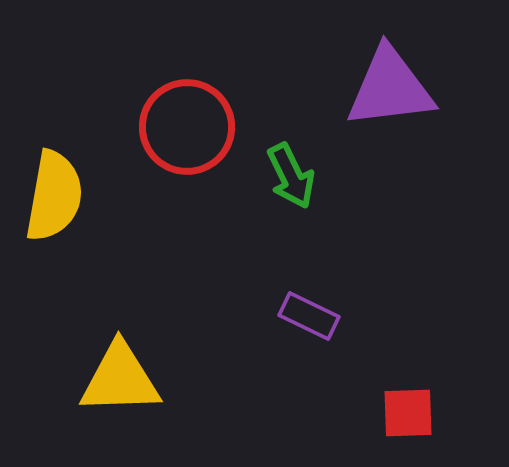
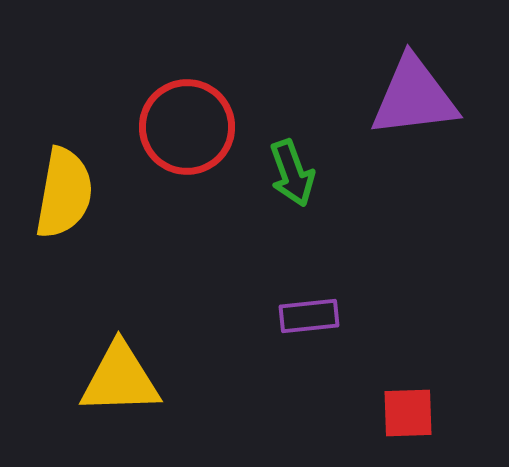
purple triangle: moved 24 px right, 9 px down
green arrow: moved 1 px right, 3 px up; rotated 6 degrees clockwise
yellow semicircle: moved 10 px right, 3 px up
purple rectangle: rotated 32 degrees counterclockwise
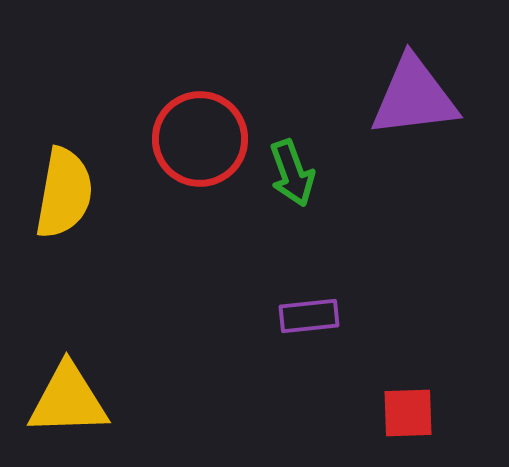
red circle: moved 13 px right, 12 px down
yellow triangle: moved 52 px left, 21 px down
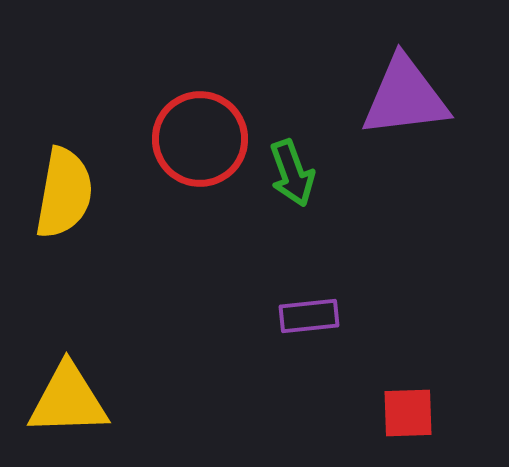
purple triangle: moved 9 px left
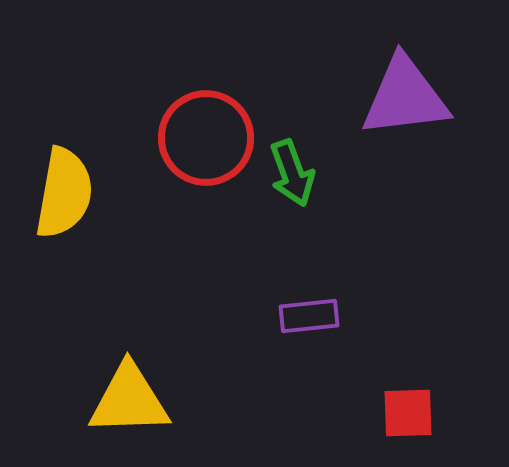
red circle: moved 6 px right, 1 px up
yellow triangle: moved 61 px right
